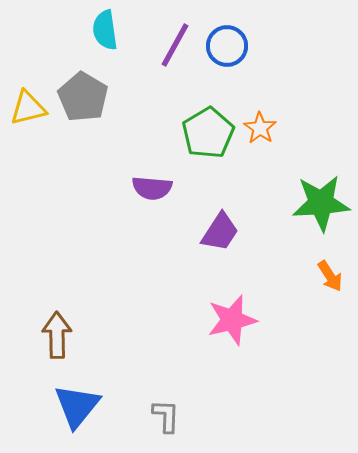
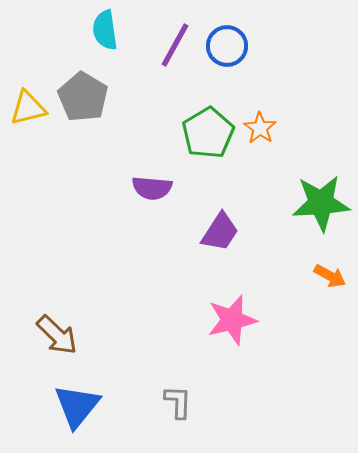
orange arrow: rotated 28 degrees counterclockwise
brown arrow: rotated 135 degrees clockwise
gray L-shape: moved 12 px right, 14 px up
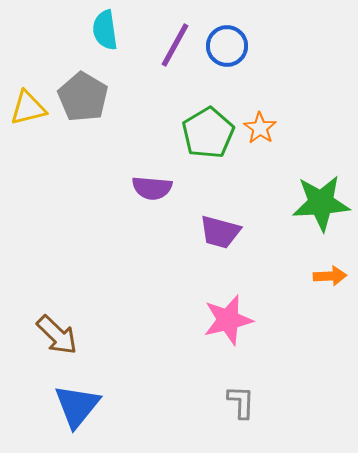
purple trapezoid: rotated 72 degrees clockwise
orange arrow: rotated 32 degrees counterclockwise
pink star: moved 4 px left
gray L-shape: moved 63 px right
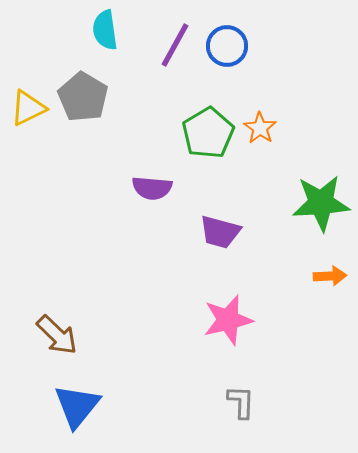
yellow triangle: rotated 12 degrees counterclockwise
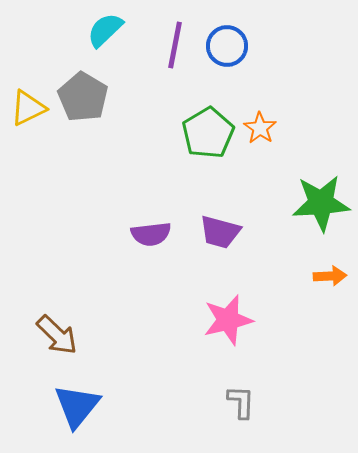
cyan semicircle: rotated 54 degrees clockwise
purple line: rotated 18 degrees counterclockwise
purple semicircle: moved 1 px left, 46 px down; rotated 12 degrees counterclockwise
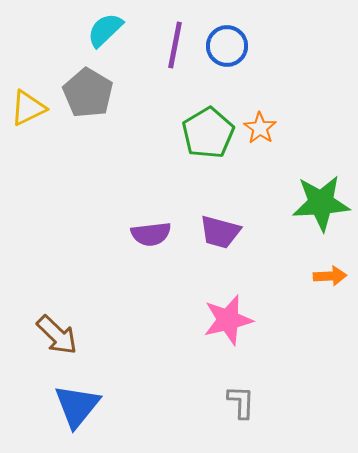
gray pentagon: moved 5 px right, 4 px up
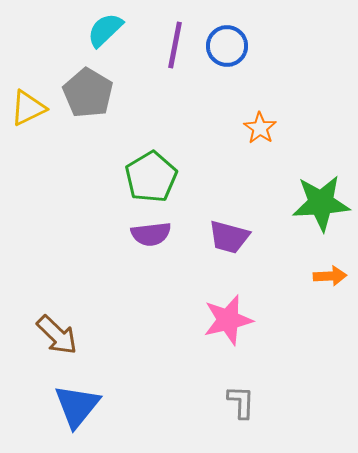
green pentagon: moved 57 px left, 44 px down
purple trapezoid: moved 9 px right, 5 px down
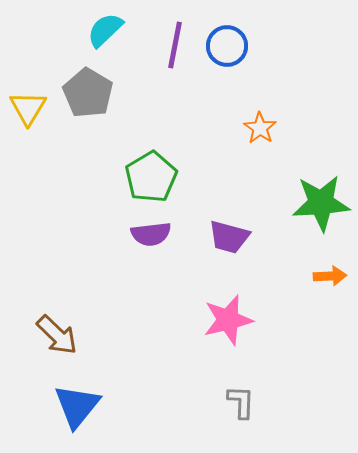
yellow triangle: rotated 33 degrees counterclockwise
